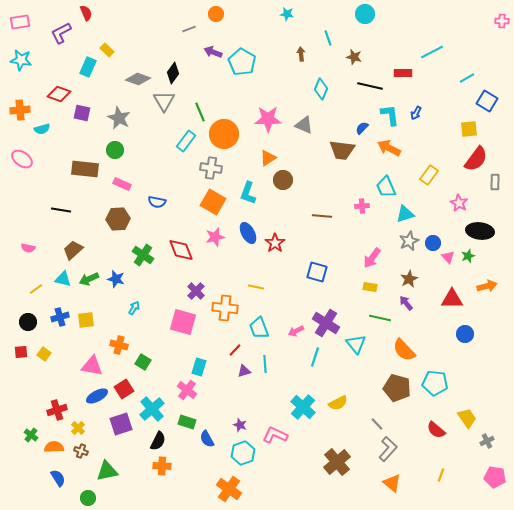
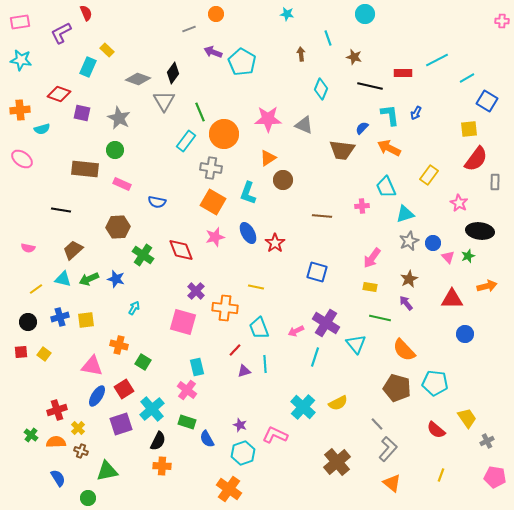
cyan line at (432, 52): moved 5 px right, 8 px down
brown hexagon at (118, 219): moved 8 px down
cyan rectangle at (199, 367): moved 2 px left; rotated 30 degrees counterclockwise
blue ellipse at (97, 396): rotated 30 degrees counterclockwise
orange semicircle at (54, 447): moved 2 px right, 5 px up
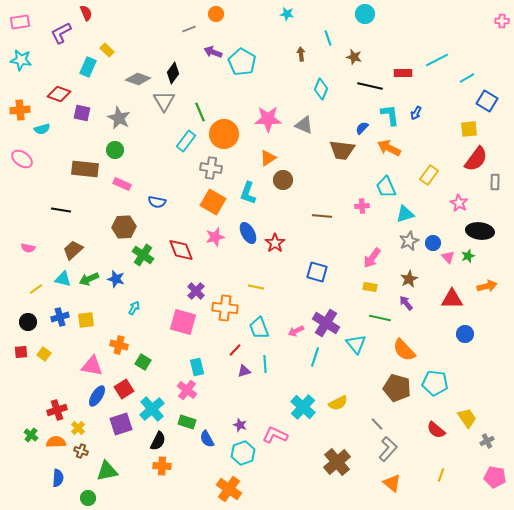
brown hexagon at (118, 227): moved 6 px right
blue semicircle at (58, 478): rotated 36 degrees clockwise
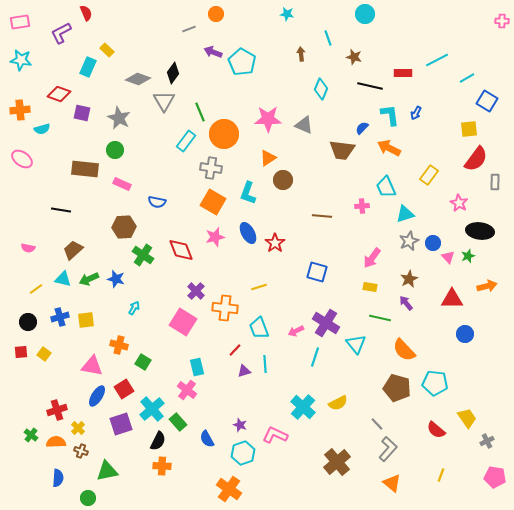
yellow line at (256, 287): moved 3 px right; rotated 28 degrees counterclockwise
pink square at (183, 322): rotated 16 degrees clockwise
green rectangle at (187, 422): moved 9 px left; rotated 30 degrees clockwise
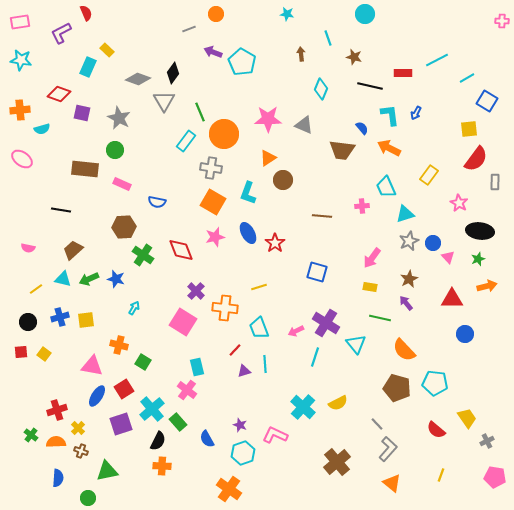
blue semicircle at (362, 128): rotated 96 degrees clockwise
green star at (468, 256): moved 10 px right, 3 px down
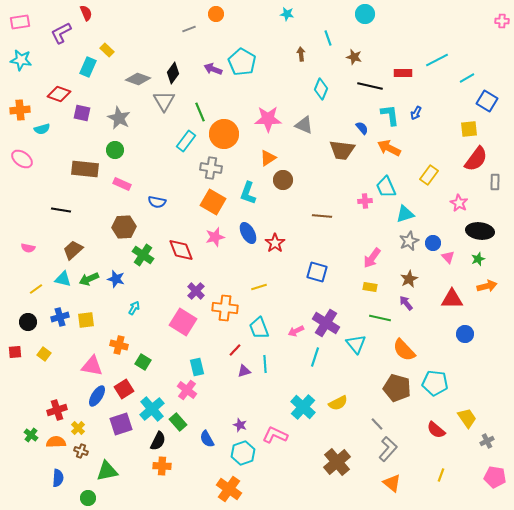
purple arrow at (213, 52): moved 17 px down
pink cross at (362, 206): moved 3 px right, 5 px up
red square at (21, 352): moved 6 px left
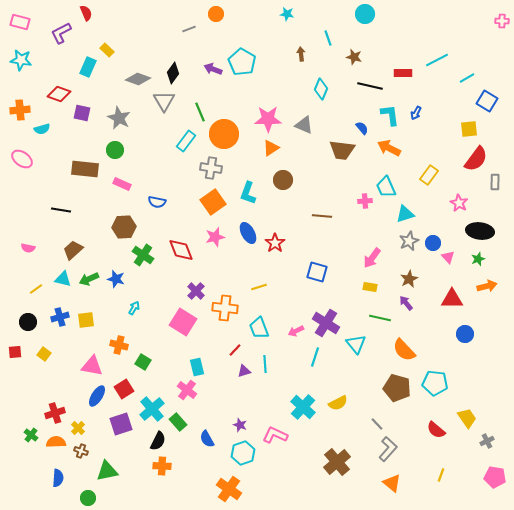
pink rectangle at (20, 22): rotated 24 degrees clockwise
orange triangle at (268, 158): moved 3 px right, 10 px up
orange square at (213, 202): rotated 25 degrees clockwise
red cross at (57, 410): moved 2 px left, 3 px down
